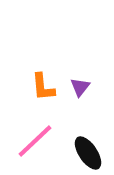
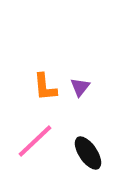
orange L-shape: moved 2 px right
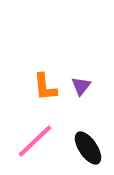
purple triangle: moved 1 px right, 1 px up
black ellipse: moved 5 px up
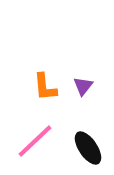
purple triangle: moved 2 px right
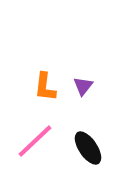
orange L-shape: rotated 12 degrees clockwise
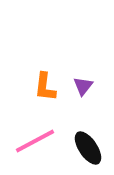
pink line: rotated 15 degrees clockwise
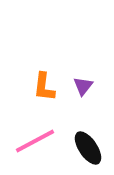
orange L-shape: moved 1 px left
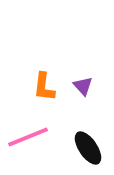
purple triangle: rotated 20 degrees counterclockwise
pink line: moved 7 px left, 4 px up; rotated 6 degrees clockwise
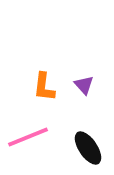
purple triangle: moved 1 px right, 1 px up
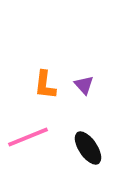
orange L-shape: moved 1 px right, 2 px up
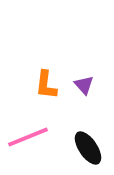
orange L-shape: moved 1 px right
